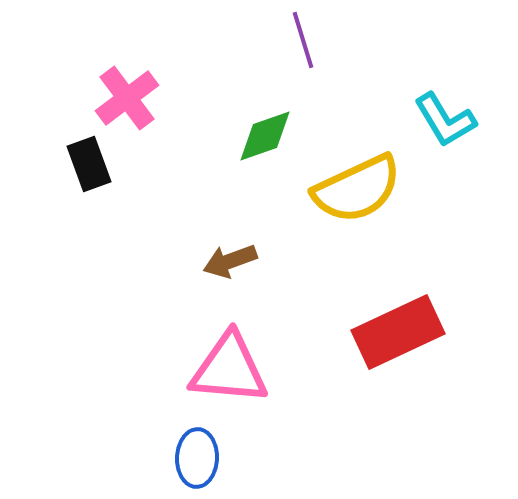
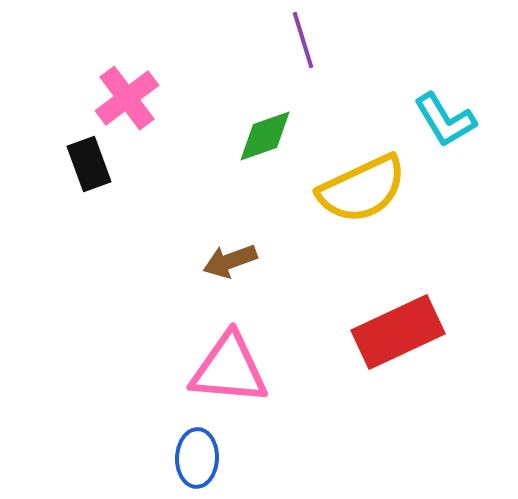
yellow semicircle: moved 5 px right
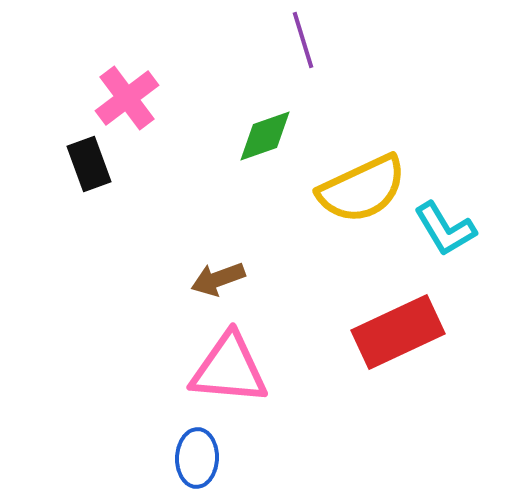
cyan L-shape: moved 109 px down
brown arrow: moved 12 px left, 18 px down
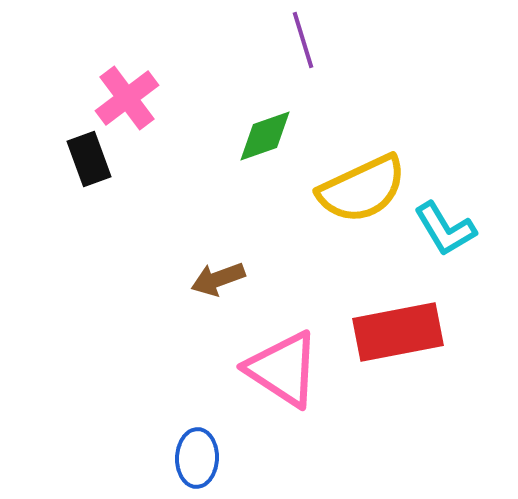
black rectangle: moved 5 px up
red rectangle: rotated 14 degrees clockwise
pink triangle: moved 54 px right; rotated 28 degrees clockwise
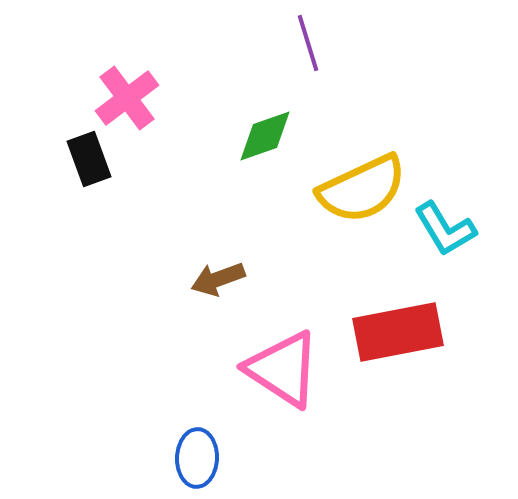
purple line: moved 5 px right, 3 px down
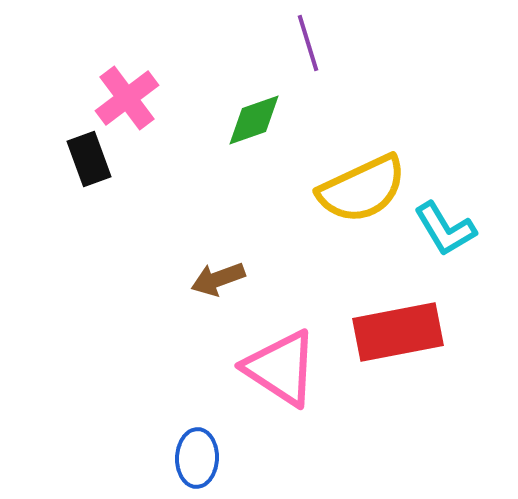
green diamond: moved 11 px left, 16 px up
pink triangle: moved 2 px left, 1 px up
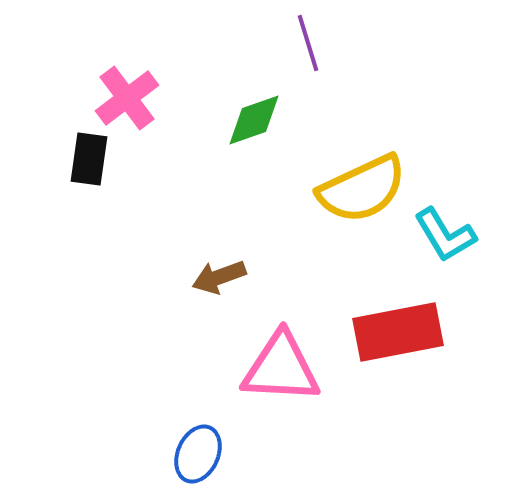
black rectangle: rotated 28 degrees clockwise
cyan L-shape: moved 6 px down
brown arrow: moved 1 px right, 2 px up
pink triangle: rotated 30 degrees counterclockwise
blue ellipse: moved 1 px right, 4 px up; rotated 22 degrees clockwise
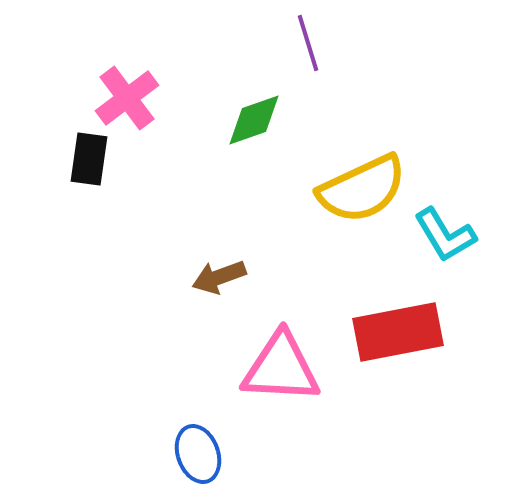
blue ellipse: rotated 44 degrees counterclockwise
